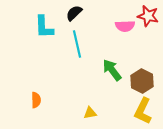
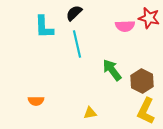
red star: moved 1 px right, 2 px down
orange semicircle: moved 1 px down; rotated 91 degrees clockwise
yellow L-shape: moved 3 px right
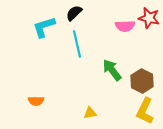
cyan L-shape: rotated 75 degrees clockwise
yellow L-shape: moved 1 px left
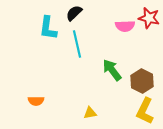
cyan L-shape: moved 4 px right, 1 px down; rotated 65 degrees counterclockwise
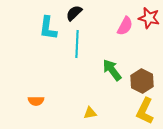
pink semicircle: rotated 60 degrees counterclockwise
cyan line: rotated 16 degrees clockwise
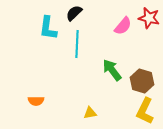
pink semicircle: moved 2 px left; rotated 12 degrees clockwise
brown hexagon: rotated 10 degrees counterclockwise
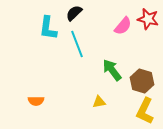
red star: moved 1 px left, 1 px down
cyan line: rotated 24 degrees counterclockwise
yellow triangle: moved 9 px right, 11 px up
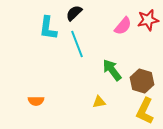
red star: moved 1 px down; rotated 25 degrees counterclockwise
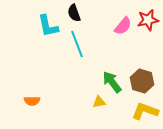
black semicircle: rotated 66 degrees counterclockwise
cyan L-shape: moved 2 px up; rotated 20 degrees counterclockwise
green arrow: moved 12 px down
orange semicircle: moved 4 px left
yellow L-shape: rotated 84 degrees clockwise
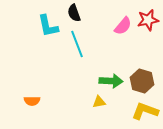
green arrow: moved 1 px left, 1 px up; rotated 130 degrees clockwise
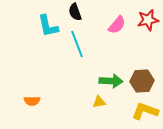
black semicircle: moved 1 px right, 1 px up
pink semicircle: moved 6 px left, 1 px up
brown hexagon: rotated 20 degrees counterclockwise
